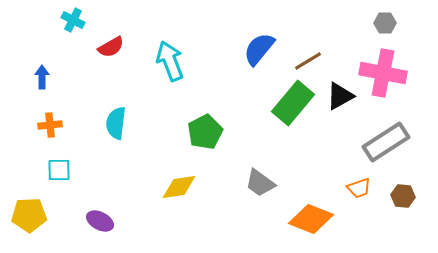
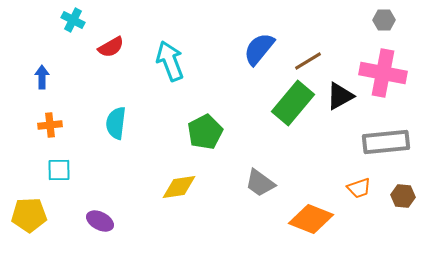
gray hexagon: moved 1 px left, 3 px up
gray rectangle: rotated 27 degrees clockwise
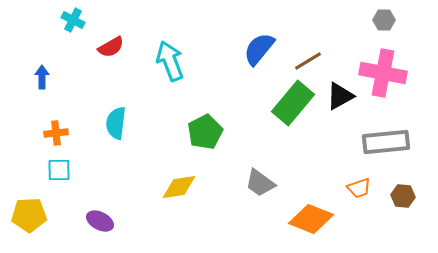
orange cross: moved 6 px right, 8 px down
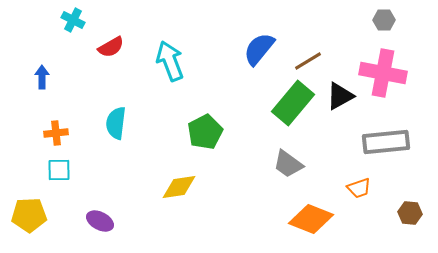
gray trapezoid: moved 28 px right, 19 px up
brown hexagon: moved 7 px right, 17 px down
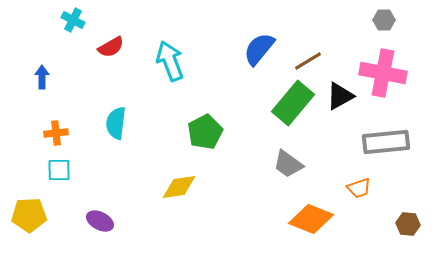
brown hexagon: moved 2 px left, 11 px down
